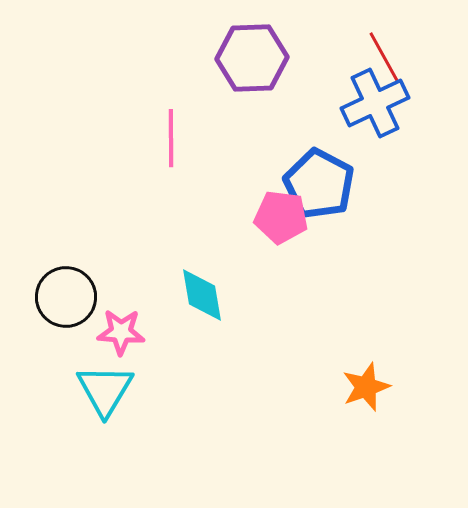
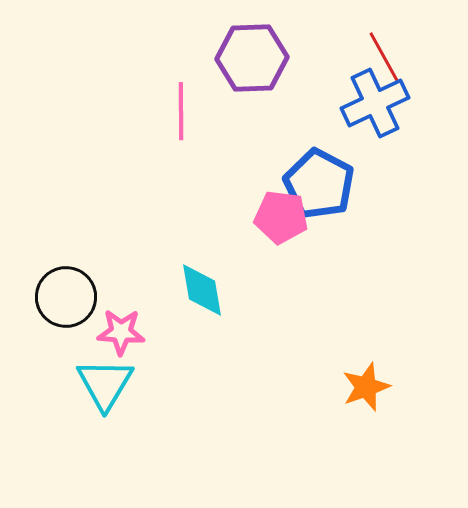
pink line: moved 10 px right, 27 px up
cyan diamond: moved 5 px up
cyan triangle: moved 6 px up
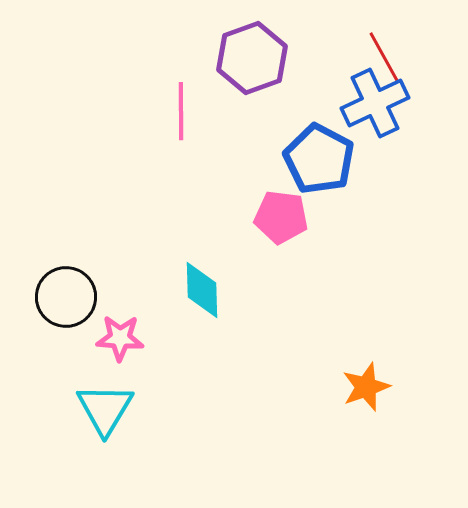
purple hexagon: rotated 18 degrees counterclockwise
blue pentagon: moved 25 px up
cyan diamond: rotated 8 degrees clockwise
pink star: moved 1 px left, 6 px down
cyan triangle: moved 25 px down
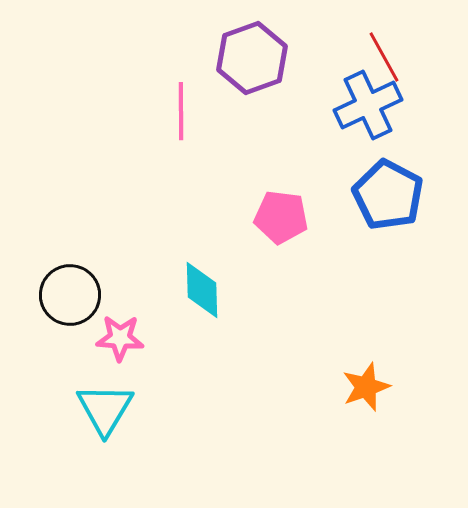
blue cross: moved 7 px left, 2 px down
blue pentagon: moved 69 px right, 36 px down
black circle: moved 4 px right, 2 px up
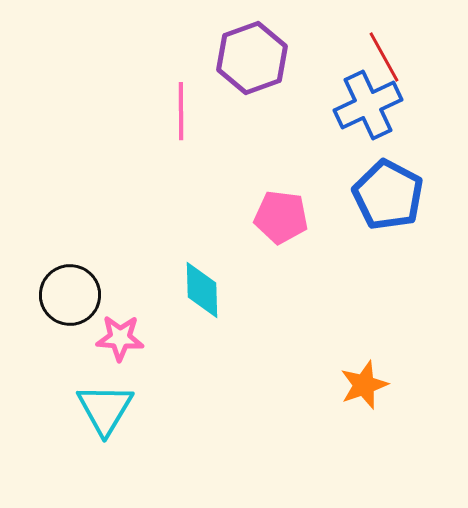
orange star: moved 2 px left, 2 px up
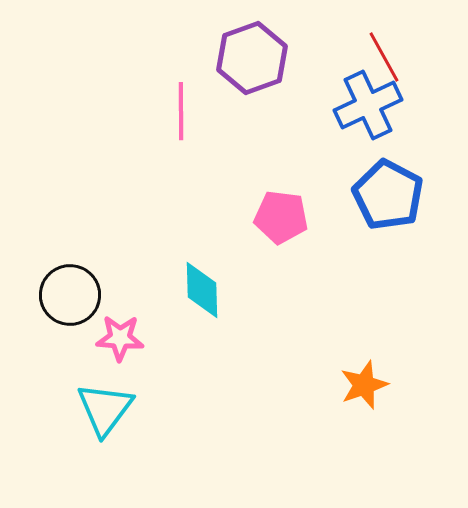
cyan triangle: rotated 6 degrees clockwise
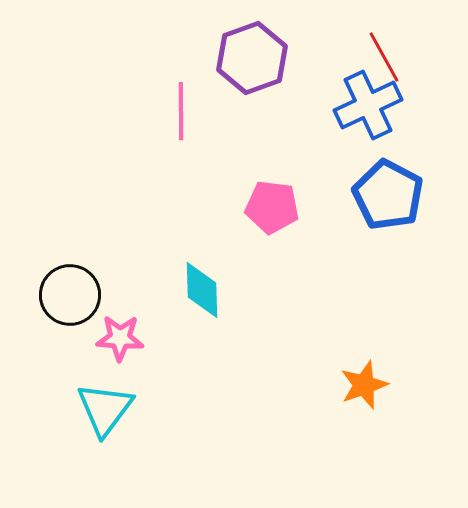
pink pentagon: moved 9 px left, 10 px up
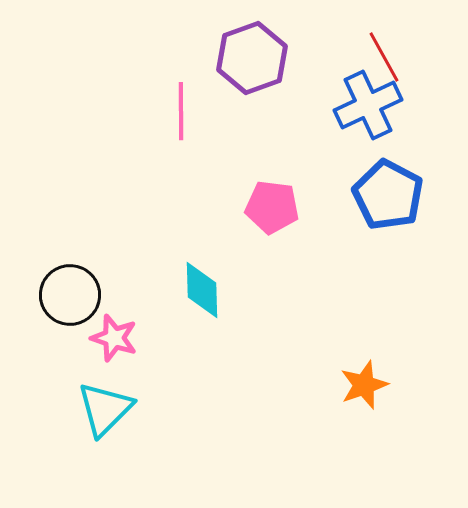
pink star: moved 6 px left; rotated 15 degrees clockwise
cyan triangle: rotated 8 degrees clockwise
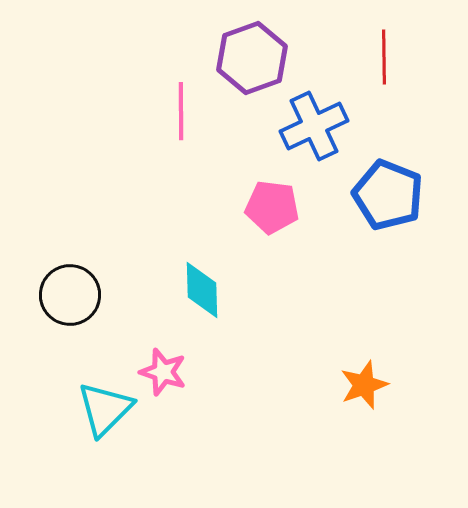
red line: rotated 28 degrees clockwise
blue cross: moved 54 px left, 21 px down
blue pentagon: rotated 6 degrees counterclockwise
pink star: moved 49 px right, 34 px down
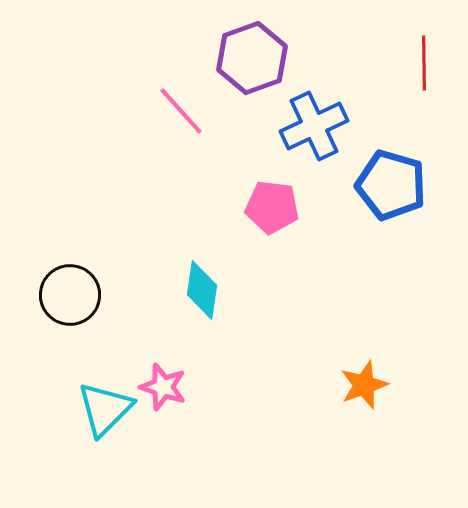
red line: moved 40 px right, 6 px down
pink line: rotated 42 degrees counterclockwise
blue pentagon: moved 3 px right, 10 px up; rotated 6 degrees counterclockwise
cyan diamond: rotated 10 degrees clockwise
pink star: moved 15 px down
